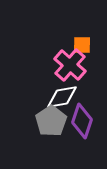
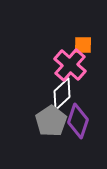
orange square: moved 1 px right
white diamond: moved 3 px up; rotated 32 degrees counterclockwise
purple diamond: moved 4 px left
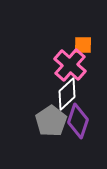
white diamond: moved 5 px right
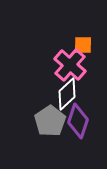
gray pentagon: moved 1 px left
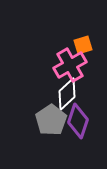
orange square: rotated 18 degrees counterclockwise
pink cross: rotated 20 degrees clockwise
gray pentagon: moved 1 px right, 1 px up
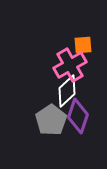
orange square: rotated 12 degrees clockwise
white diamond: moved 3 px up
purple diamond: moved 5 px up
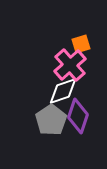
orange square: moved 2 px left, 1 px up; rotated 12 degrees counterclockwise
pink cross: rotated 12 degrees counterclockwise
white diamond: moved 4 px left; rotated 24 degrees clockwise
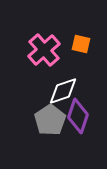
orange square: rotated 30 degrees clockwise
pink cross: moved 26 px left, 15 px up
gray pentagon: moved 1 px left
